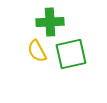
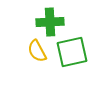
green square: moved 1 px right, 2 px up
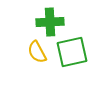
yellow semicircle: moved 1 px down
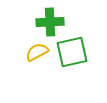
yellow semicircle: rotated 90 degrees clockwise
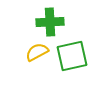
green square: moved 4 px down
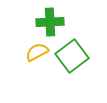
green square: rotated 24 degrees counterclockwise
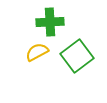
green square: moved 5 px right
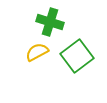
green cross: rotated 20 degrees clockwise
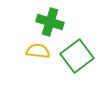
yellow semicircle: moved 1 px right, 1 px up; rotated 35 degrees clockwise
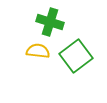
green square: moved 1 px left
